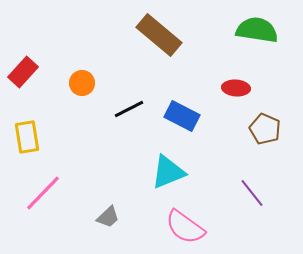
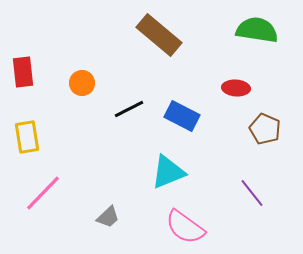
red rectangle: rotated 48 degrees counterclockwise
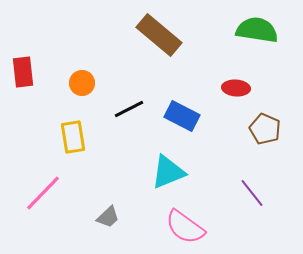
yellow rectangle: moved 46 px right
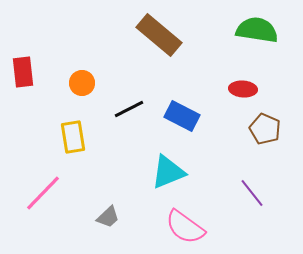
red ellipse: moved 7 px right, 1 px down
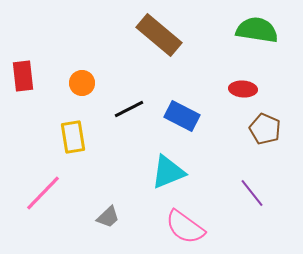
red rectangle: moved 4 px down
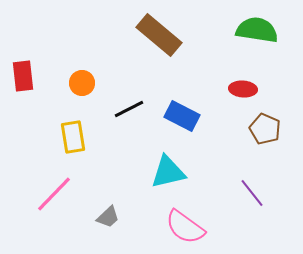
cyan triangle: rotated 9 degrees clockwise
pink line: moved 11 px right, 1 px down
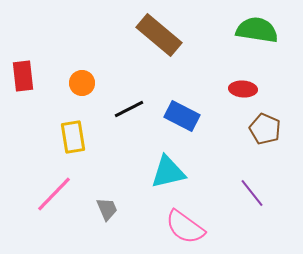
gray trapezoid: moved 1 px left, 8 px up; rotated 70 degrees counterclockwise
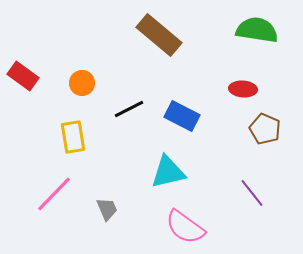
red rectangle: rotated 48 degrees counterclockwise
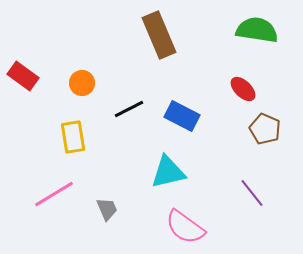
brown rectangle: rotated 27 degrees clockwise
red ellipse: rotated 40 degrees clockwise
pink line: rotated 15 degrees clockwise
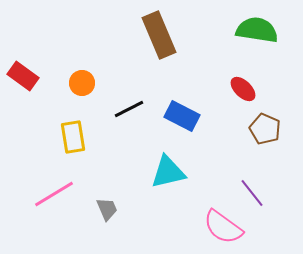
pink semicircle: moved 38 px right
